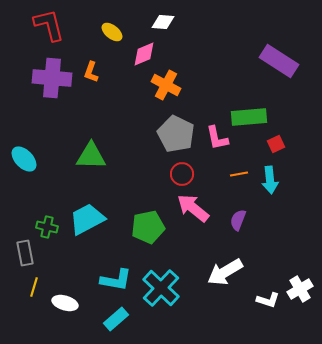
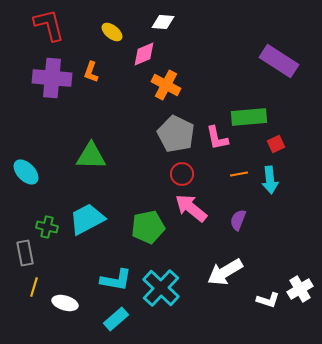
cyan ellipse: moved 2 px right, 13 px down
pink arrow: moved 2 px left
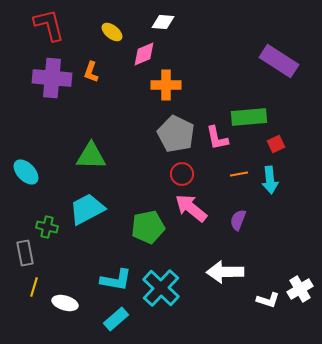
orange cross: rotated 28 degrees counterclockwise
cyan trapezoid: moved 10 px up
white arrow: rotated 30 degrees clockwise
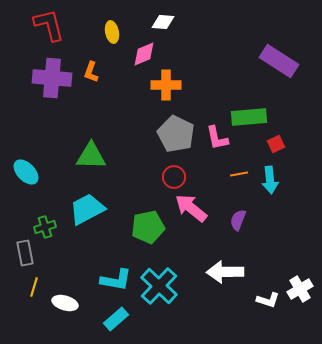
yellow ellipse: rotated 40 degrees clockwise
red circle: moved 8 px left, 3 px down
green cross: moved 2 px left; rotated 30 degrees counterclockwise
cyan cross: moved 2 px left, 2 px up
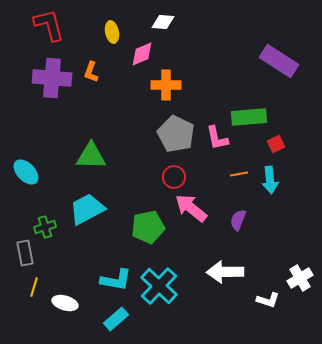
pink diamond: moved 2 px left
white cross: moved 11 px up
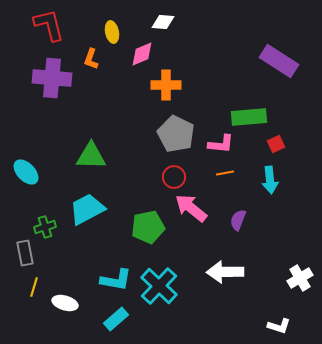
orange L-shape: moved 13 px up
pink L-shape: moved 4 px right, 6 px down; rotated 72 degrees counterclockwise
orange line: moved 14 px left, 1 px up
white L-shape: moved 11 px right, 26 px down
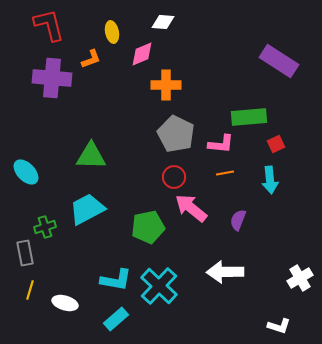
orange L-shape: rotated 130 degrees counterclockwise
yellow line: moved 4 px left, 3 px down
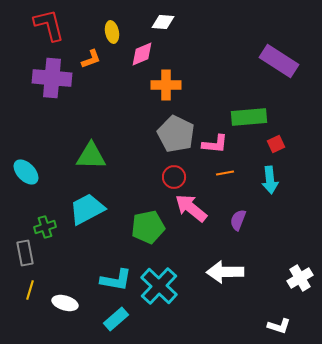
pink L-shape: moved 6 px left
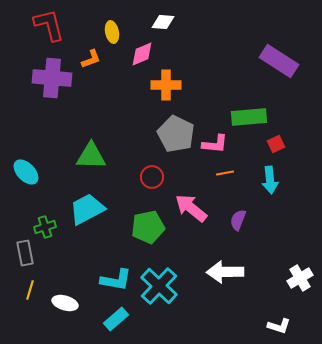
red circle: moved 22 px left
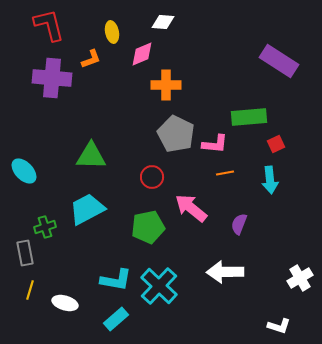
cyan ellipse: moved 2 px left, 1 px up
purple semicircle: moved 1 px right, 4 px down
